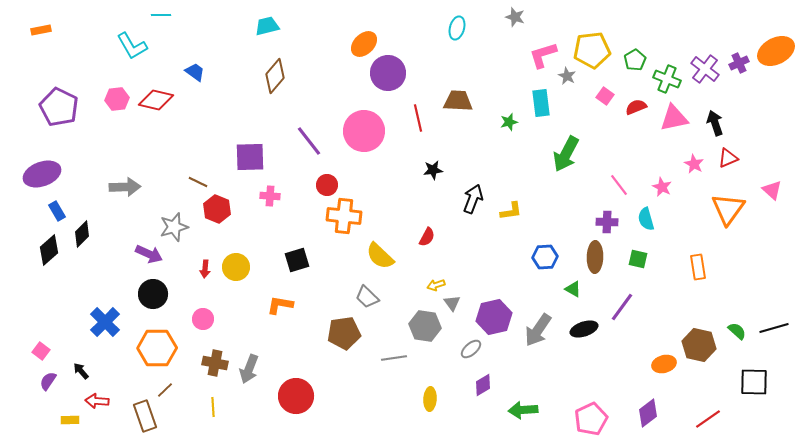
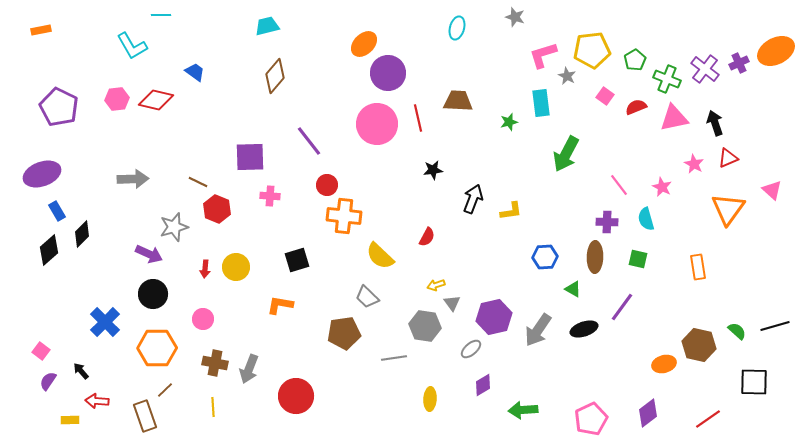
pink circle at (364, 131): moved 13 px right, 7 px up
gray arrow at (125, 187): moved 8 px right, 8 px up
black line at (774, 328): moved 1 px right, 2 px up
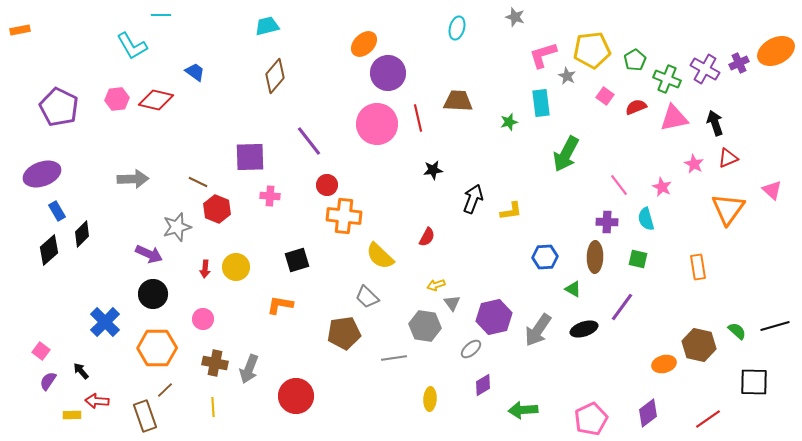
orange rectangle at (41, 30): moved 21 px left
purple cross at (705, 69): rotated 8 degrees counterclockwise
gray star at (174, 227): moved 3 px right
yellow rectangle at (70, 420): moved 2 px right, 5 px up
